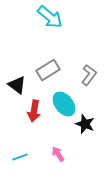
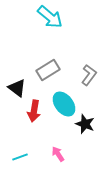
black triangle: moved 3 px down
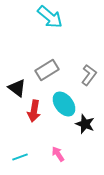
gray rectangle: moved 1 px left
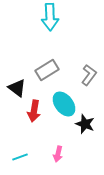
cyan arrow: rotated 48 degrees clockwise
pink arrow: rotated 133 degrees counterclockwise
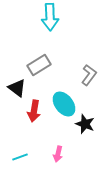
gray rectangle: moved 8 px left, 5 px up
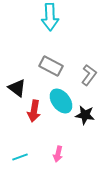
gray rectangle: moved 12 px right, 1 px down; rotated 60 degrees clockwise
cyan ellipse: moved 3 px left, 3 px up
black star: moved 9 px up; rotated 12 degrees counterclockwise
